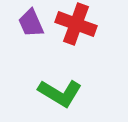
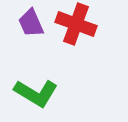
green L-shape: moved 24 px left
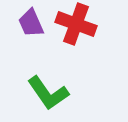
green L-shape: moved 12 px right; rotated 24 degrees clockwise
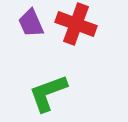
green L-shape: rotated 105 degrees clockwise
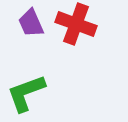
green L-shape: moved 22 px left
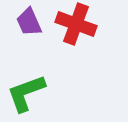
purple trapezoid: moved 2 px left, 1 px up
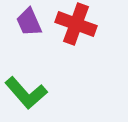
green L-shape: rotated 111 degrees counterclockwise
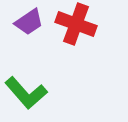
purple trapezoid: rotated 100 degrees counterclockwise
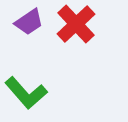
red cross: rotated 27 degrees clockwise
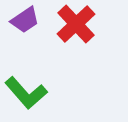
purple trapezoid: moved 4 px left, 2 px up
